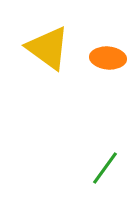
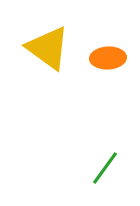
orange ellipse: rotated 8 degrees counterclockwise
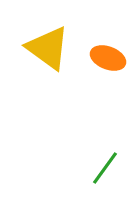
orange ellipse: rotated 24 degrees clockwise
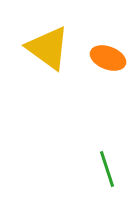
green line: moved 2 px right, 1 px down; rotated 54 degrees counterclockwise
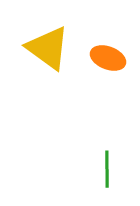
green line: rotated 18 degrees clockwise
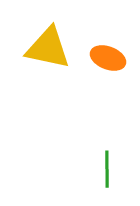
yellow triangle: rotated 24 degrees counterclockwise
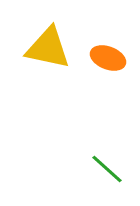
green line: rotated 48 degrees counterclockwise
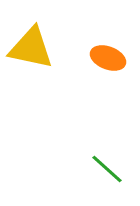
yellow triangle: moved 17 px left
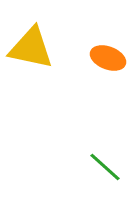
green line: moved 2 px left, 2 px up
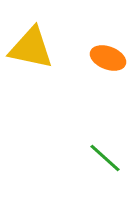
green line: moved 9 px up
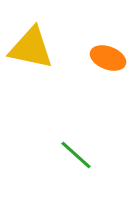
green line: moved 29 px left, 3 px up
